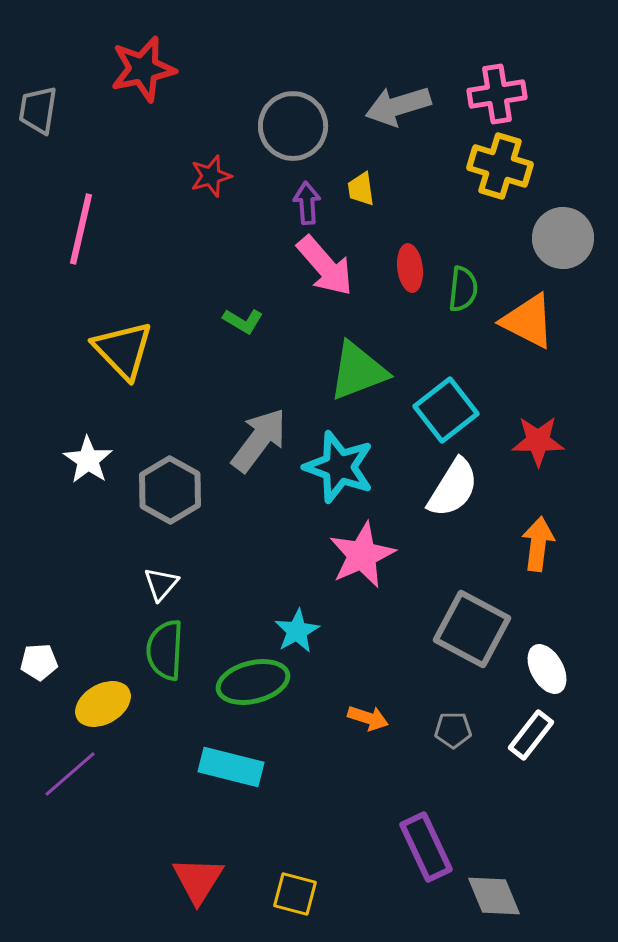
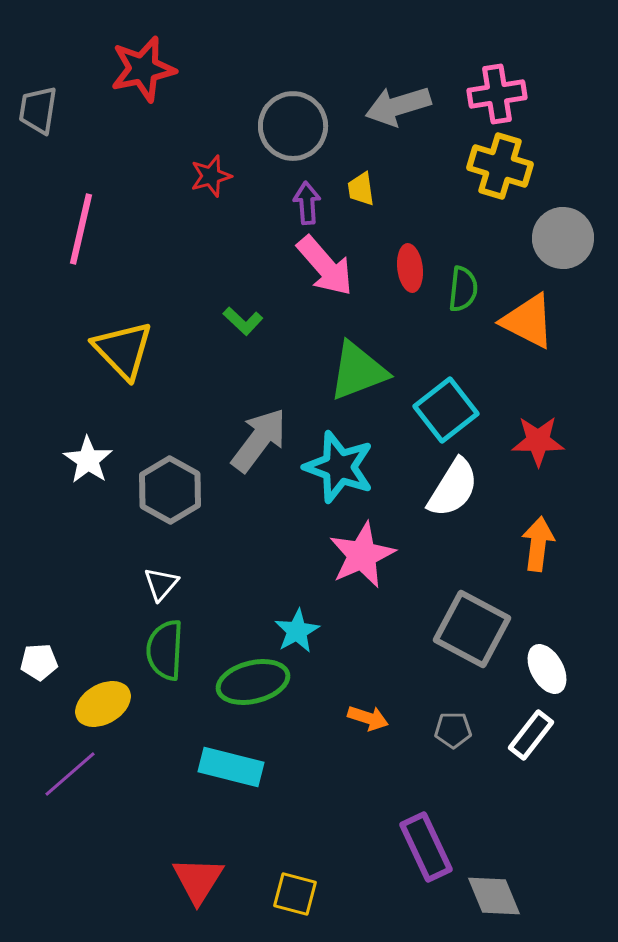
green L-shape at (243, 321): rotated 12 degrees clockwise
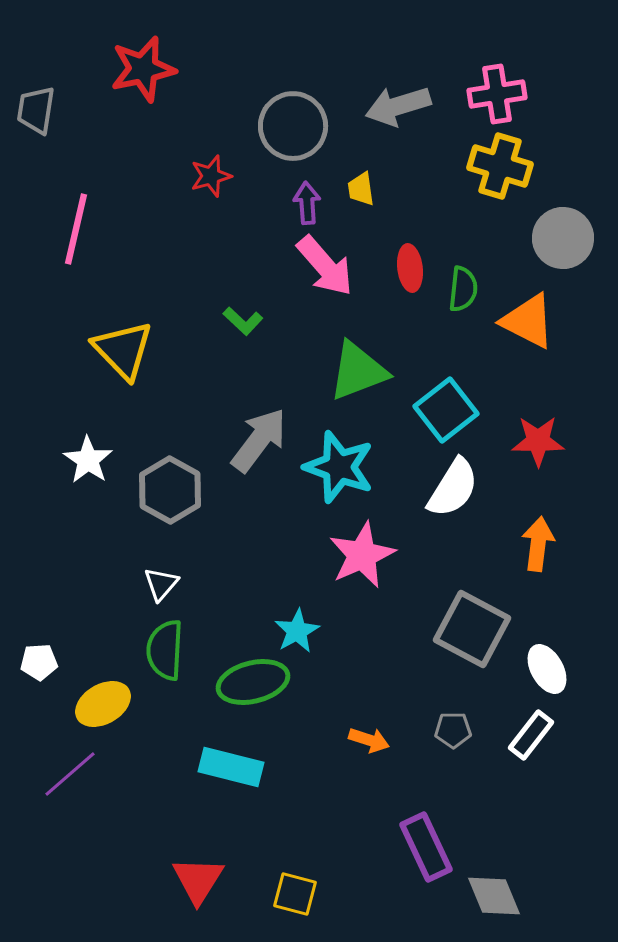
gray trapezoid at (38, 110): moved 2 px left
pink line at (81, 229): moved 5 px left
orange arrow at (368, 718): moved 1 px right, 22 px down
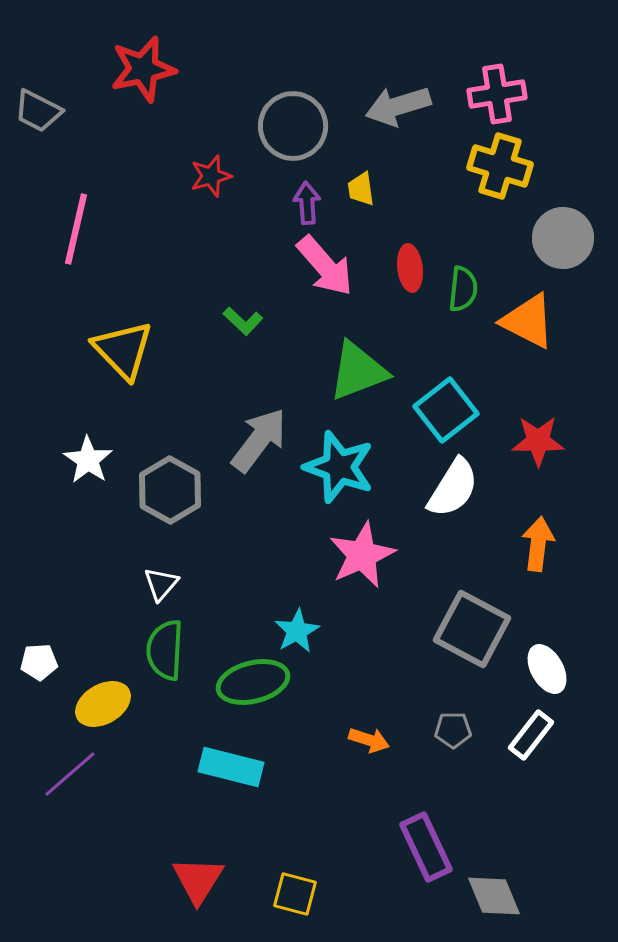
gray trapezoid at (36, 110): moved 2 px right, 1 px down; rotated 72 degrees counterclockwise
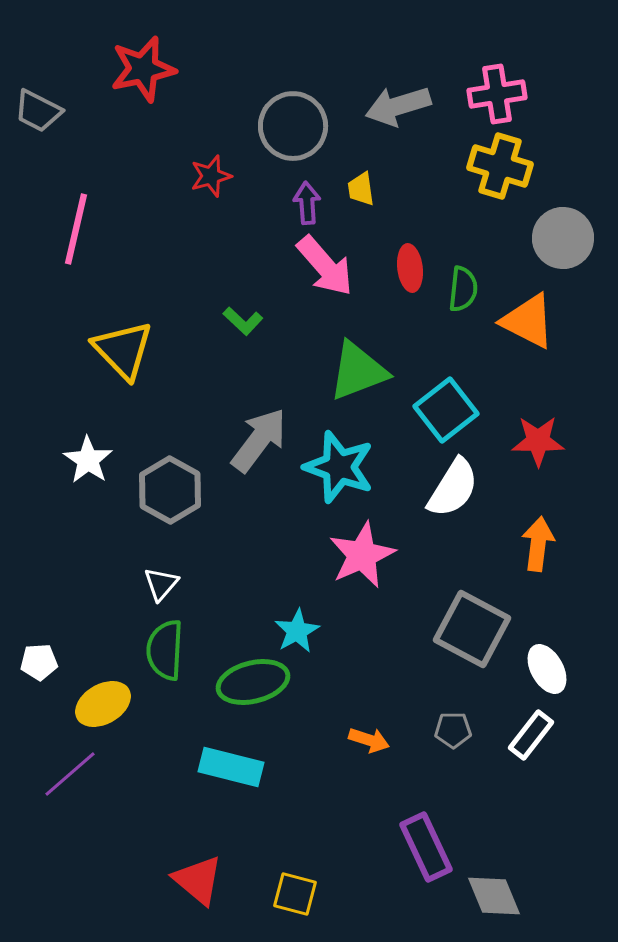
red triangle at (198, 880): rotated 22 degrees counterclockwise
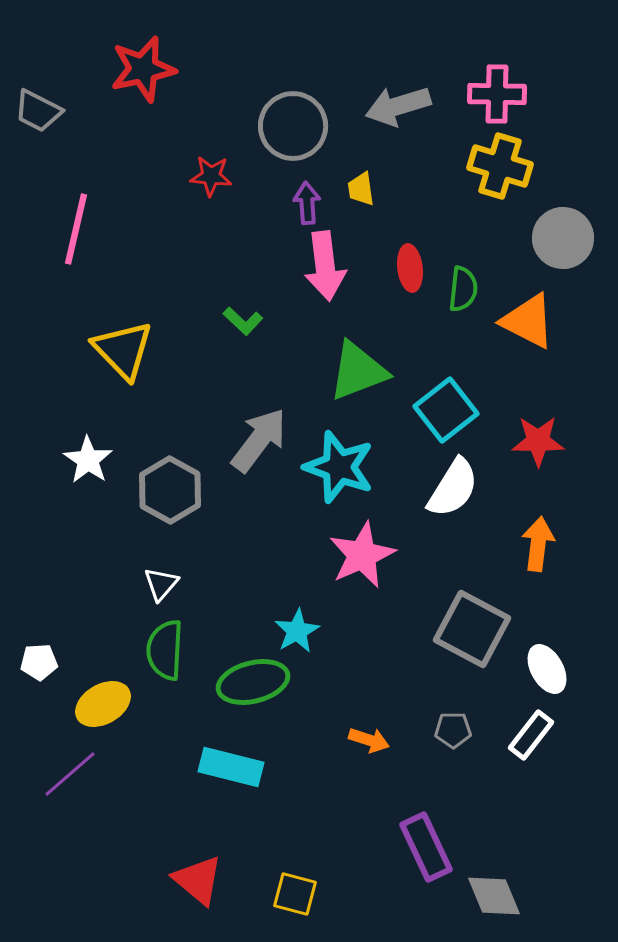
pink cross at (497, 94): rotated 10 degrees clockwise
red star at (211, 176): rotated 21 degrees clockwise
pink arrow at (325, 266): rotated 34 degrees clockwise
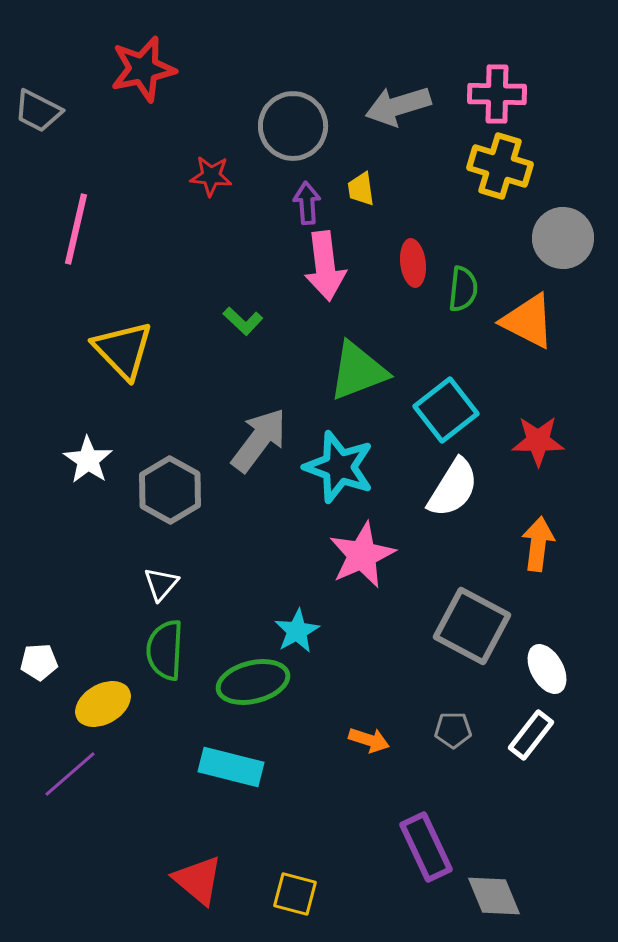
red ellipse at (410, 268): moved 3 px right, 5 px up
gray square at (472, 629): moved 3 px up
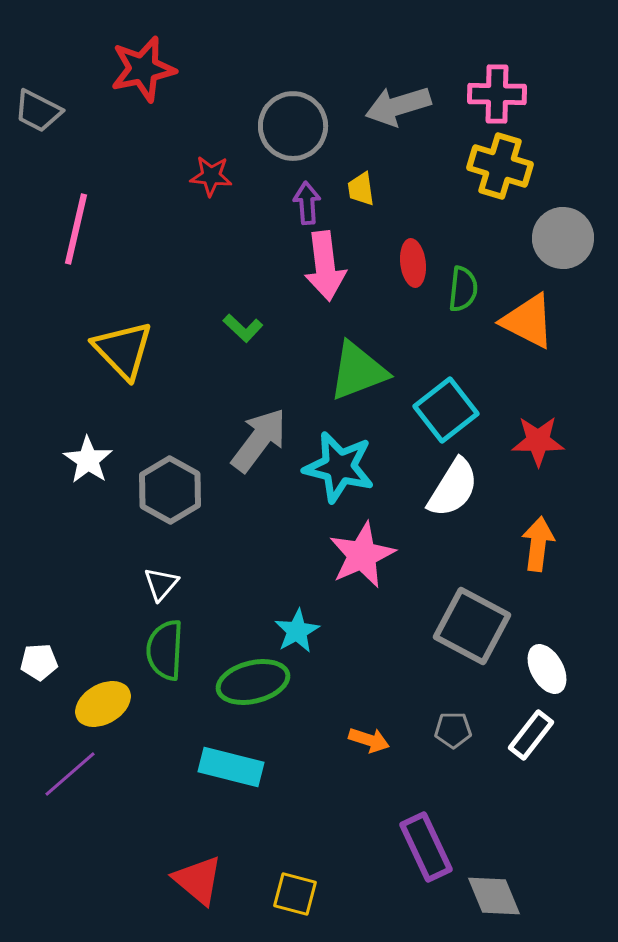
green L-shape at (243, 321): moved 7 px down
cyan star at (339, 467): rotated 6 degrees counterclockwise
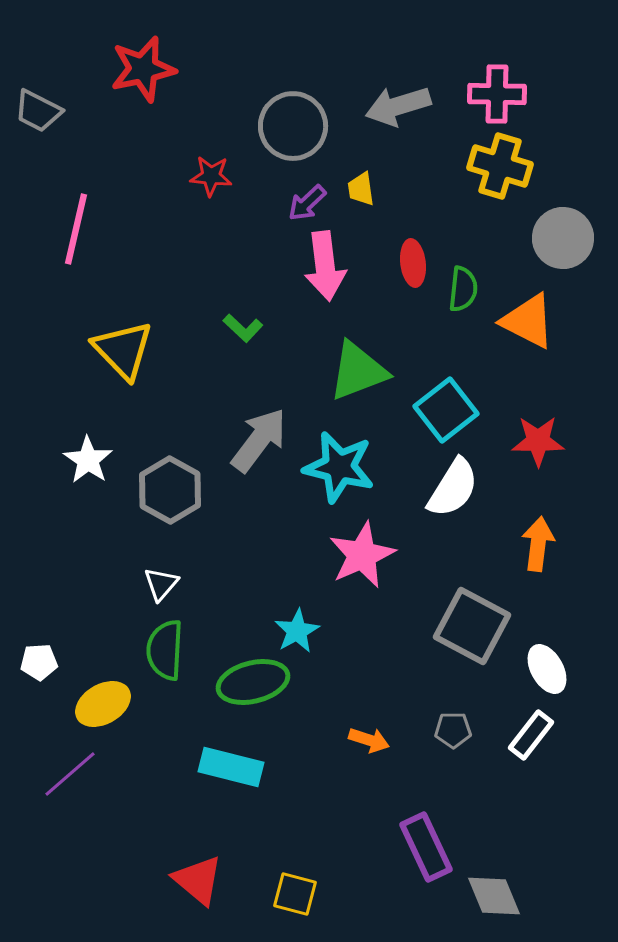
purple arrow at (307, 203): rotated 129 degrees counterclockwise
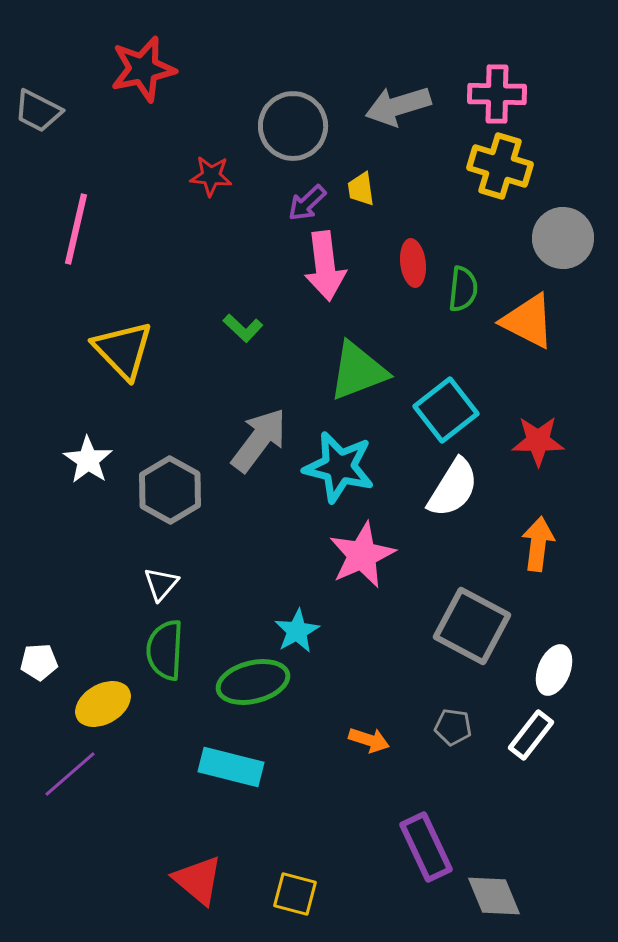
white ellipse at (547, 669): moved 7 px right, 1 px down; rotated 51 degrees clockwise
gray pentagon at (453, 730): moved 3 px up; rotated 9 degrees clockwise
